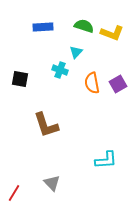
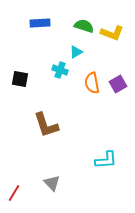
blue rectangle: moved 3 px left, 4 px up
cyan triangle: rotated 16 degrees clockwise
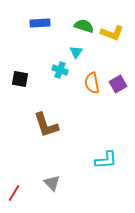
cyan triangle: rotated 24 degrees counterclockwise
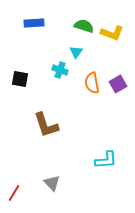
blue rectangle: moved 6 px left
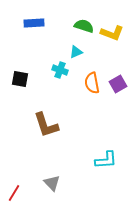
cyan triangle: rotated 32 degrees clockwise
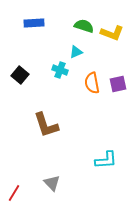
black square: moved 4 px up; rotated 30 degrees clockwise
purple square: rotated 18 degrees clockwise
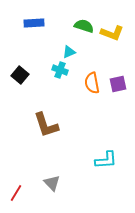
cyan triangle: moved 7 px left
red line: moved 2 px right
